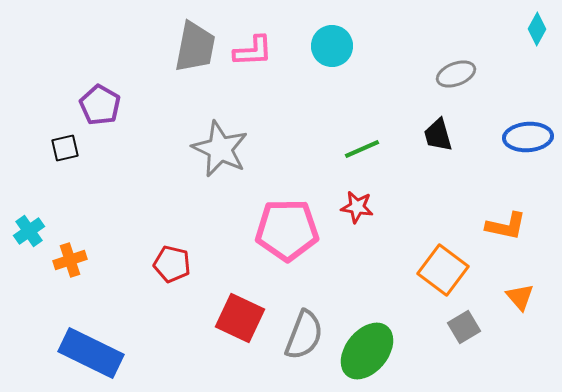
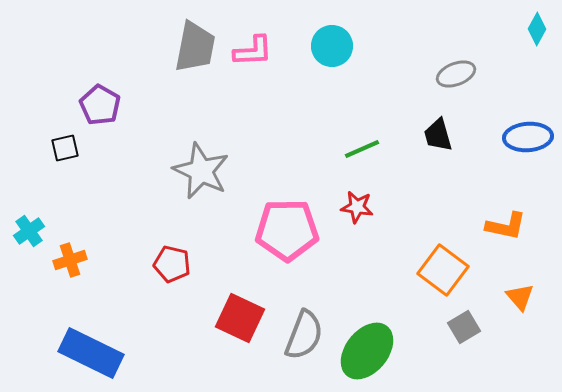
gray star: moved 19 px left, 22 px down
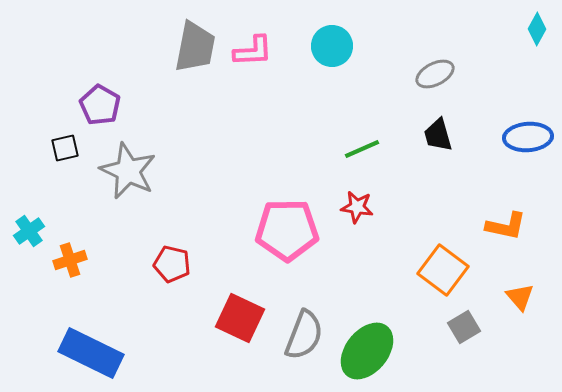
gray ellipse: moved 21 px left; rotated 6 degrees counterclockwise
gray star: moved 73 px left
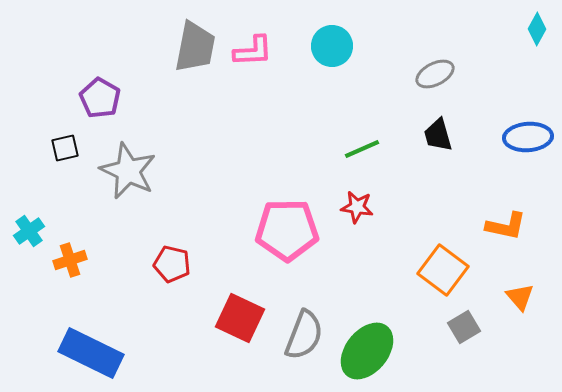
purple pentagon: moved 7 px up
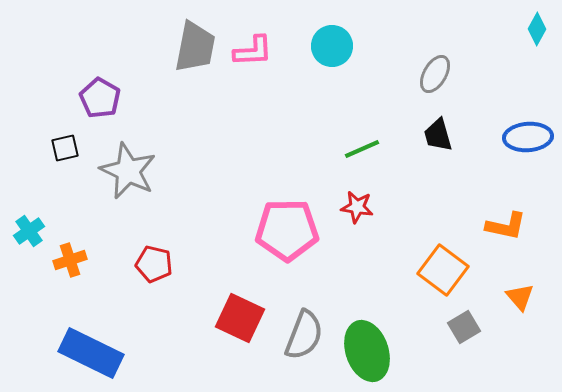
gray ellipse: rotated 33 degrees counterclockwise
red pentagon: moved 18 px left
green ellipse: rotated 58 degrees counterclockwise
